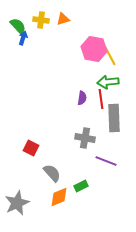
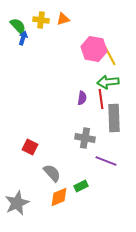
red square: moved 1 px left, 1 px up
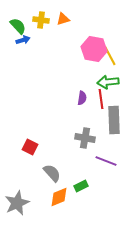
blue arrow: moved 2 px down; rotated 56 degrees clockwise
gray rectangle: moved 2 px down
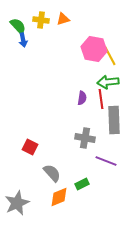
blue arrow: rotated 96 degrees clockwise
green rectangle: moved 1 px right, 2 px up
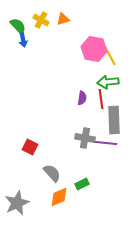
yellow cross: rotated 21 degrees clockwise
purple line: moved 18 px up; rotated 15 degrees counterclockwise
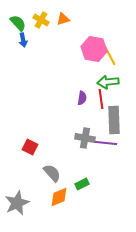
green semicircle: moved 3 px up
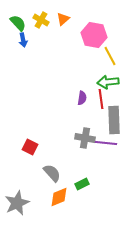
orange triangle: rotated 24 degrees counterclockwise
pink hexagon: moved 14 px up
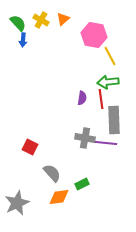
blue arrow: rotated 16 degrees clockwise
orange diamond: rotated 15 degrees clockwise
